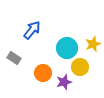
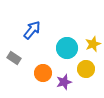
yellow circle: moved 6 px right, 2 px down
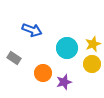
blue arrow: rotated 72 degrees clockwise
yellow circle: moved 6 px right, 5 px up
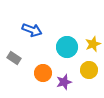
cyan circle: moved 1 px up
yellow circle: moved 3 px left, 6 px down
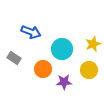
blue arrow: moved 1 px left, 2 px down
cyan circle: moved 5 px left, 2 px down
orange circle: moved 4 px up
purple star: rotated 14 degrees clockwise
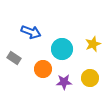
yellow circle: moved 1 px right, 8 px down
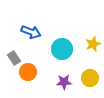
gray rectangle: rotated 24 degrees clockwise
orange circle: moved 15 px left, 3 px down
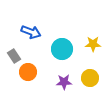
yellow star: rotated 21 degrees clockwise
gray rectangle: moved 2 px up
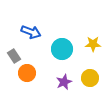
orange circle: moved 1 px left, 1 px down
purple star: rotated 21 degrees counterclockwise
